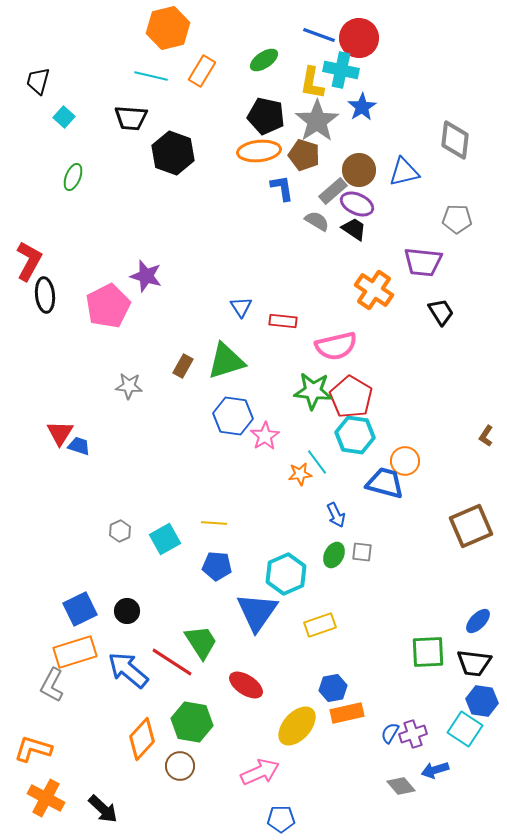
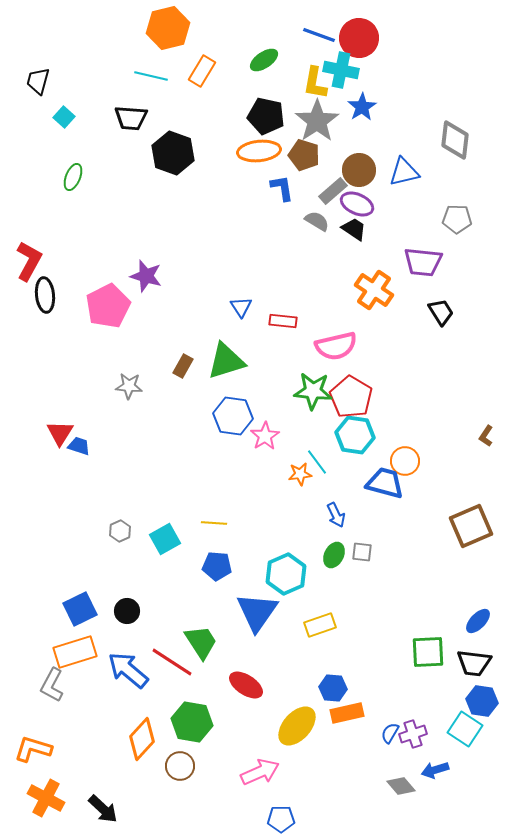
yellow L-shape at (312, 83): moved 3 px right
blue hexagon at (333, 688): rotated 16 degrees clockwise
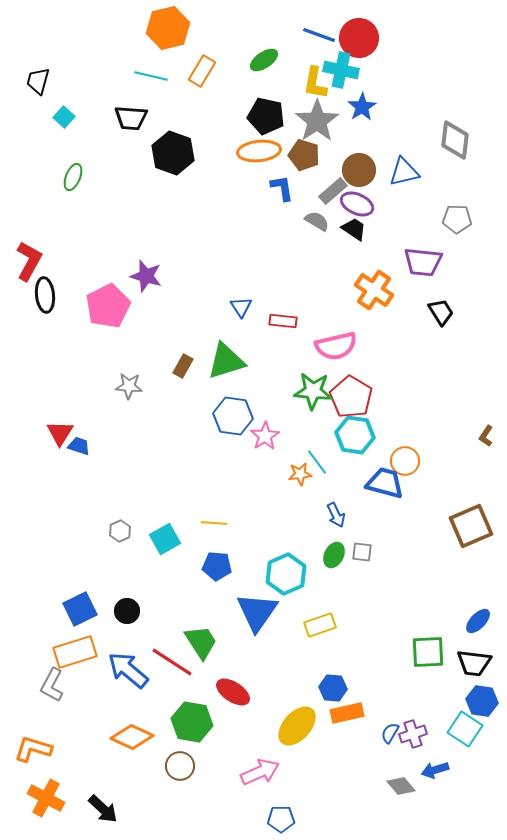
red ellipse at (246, 685): moved 13 px left, 7 px down
orange diamond at (142, 739): moved 10 px left, 2 px up; rotated 72 degrees clockwise
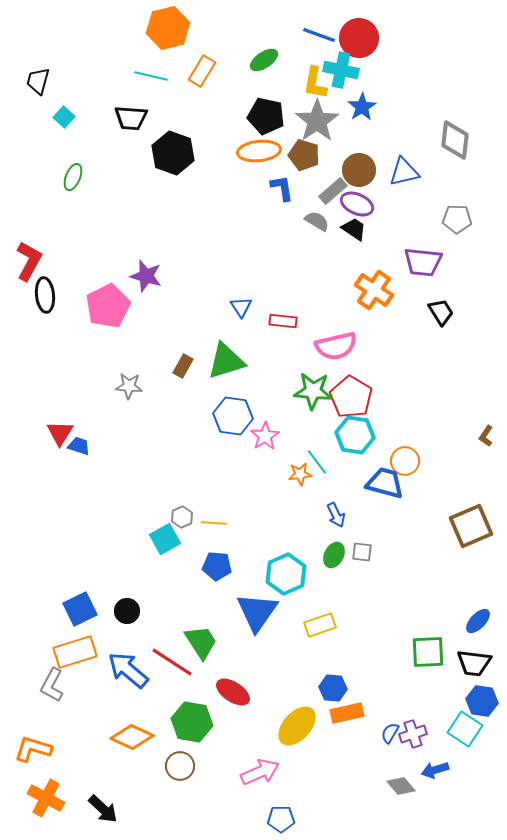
gray hexagon at (120, 531): moved 62 px right, 14 px up
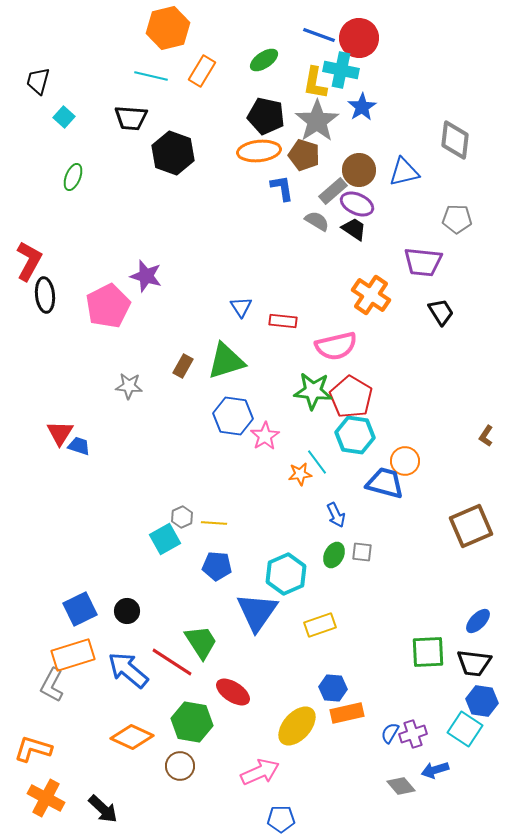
orange cross at (374, 290): moved 3 px left, 5 px down
orange rectangle at (75, 652): moved 2 px left, 3 px down
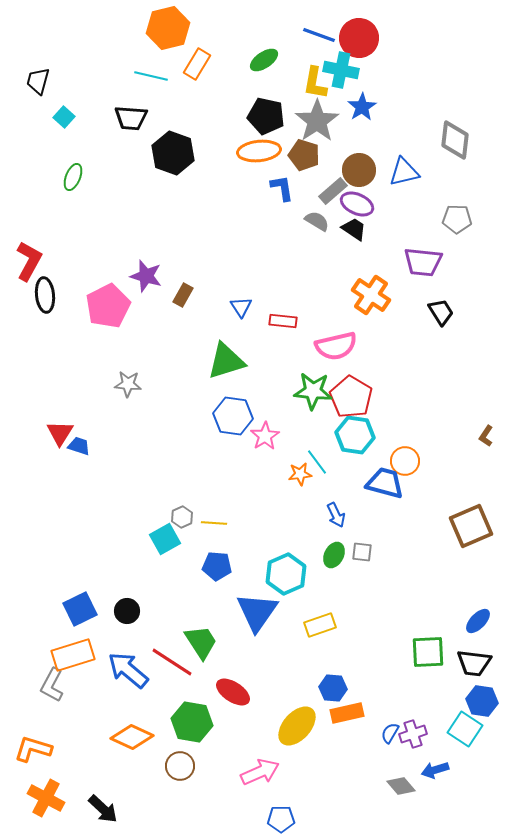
orange rectangle at (202, 71): moved 5 px left, 7 px up
brown rectangle at (183, 366): moved 71 px up
gray star at (129, 386): moved 1 px left, 2 px up
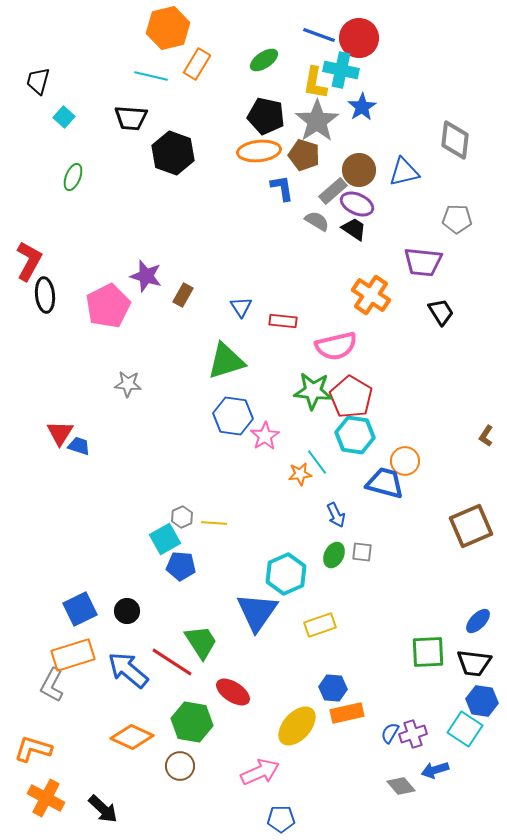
blue pentagon at (217, 566): moved 36 px left
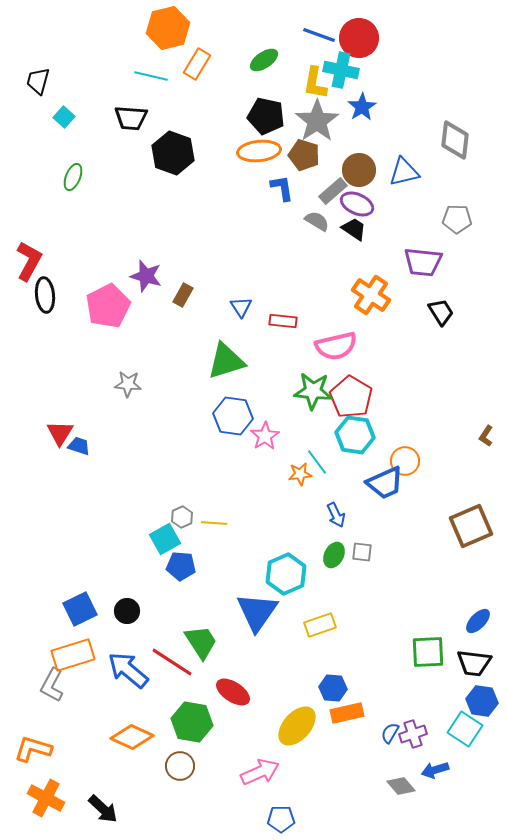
blue trapezoid at (385, 483): rotated 141 degrees clockwise
